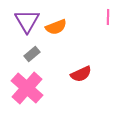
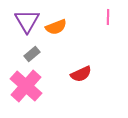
pink cross: moved 1 px left, 2 px up
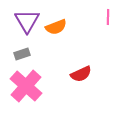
gray rectangle: moved 10 px left; rotated 21 degrees clockwise
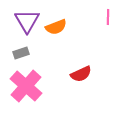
gray rectangle: moved 1 px left, 1 px up
